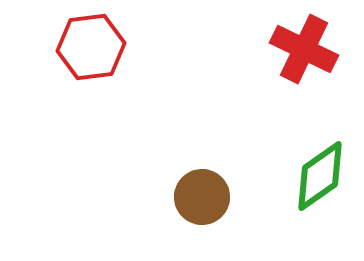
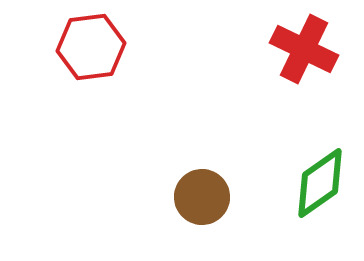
green diamond: moved 7 px down
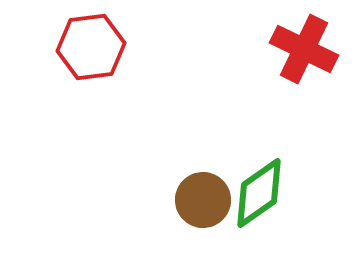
green diamond: moved 61 px left, 10 px down
brown circle: moved 1 px right, 3 px down
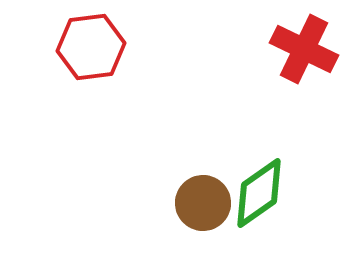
brown circle: moved 3 px down
